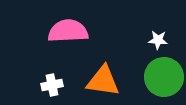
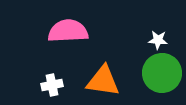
green circle: moved 2 px left, 4 px up
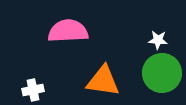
white cross: moved 19 px left, 5 px down
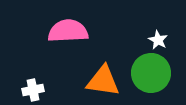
white star: rotated 24 degrees clockwise
green circle: moved 11 px left
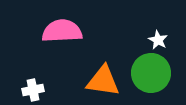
pink semicircle: moved 6 px left
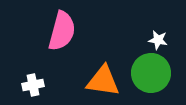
pink semicircle: rotated 108 degrees clockwise
white star: rotated 18 degrees counterclockwise
white cross: moved 5 px up
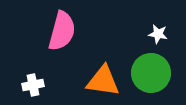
white star: moved 6 px up
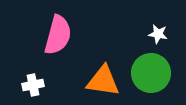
pink semicircle: moved 4 px left, 4 px down
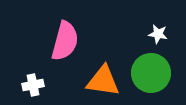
pink semicircle: moved 7 px right, 6 px down
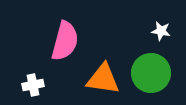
white star: moved 3 px right, 3 px up
orange triangle: moved 2 px up
